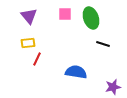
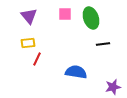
black line: rotated 24 degrees counterclockwise
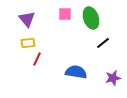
purple triangle: moved 2 px left, 3 px down
black line: moved 1 px up; rotated 32 degrees counterclockwise
purple star: moved 9 px up
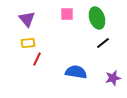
pink square: moved 2 px right
green ellipse: moved 6 px right
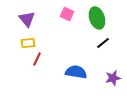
pink square: rotated 24 degrees clockwise
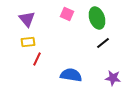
yellow rectangle: moved 1 px up
blue semicircle: moved 5 px left, 3 px down
purple star: rotated 21 degrees clockwise
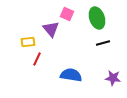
purple triangle: moved 24 px right, 10 px down
black line: rotated 24 degrees clockwise
